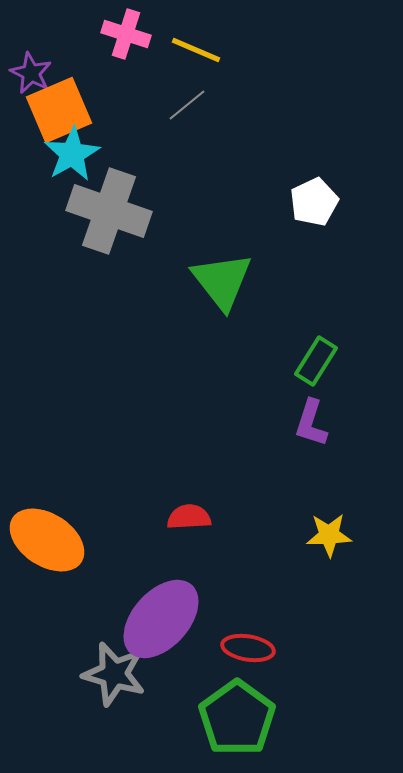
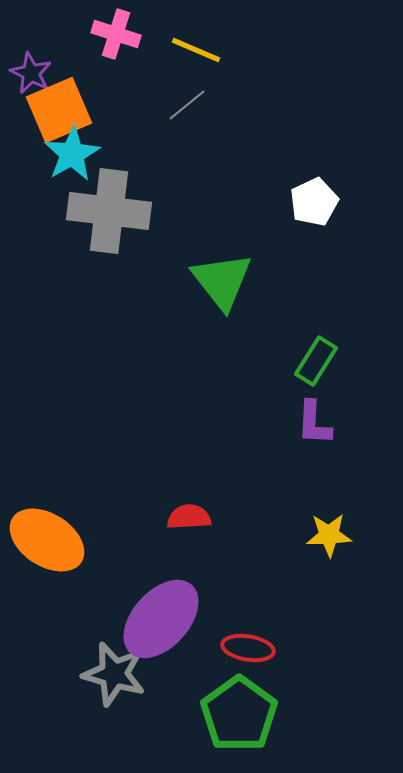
pink cross: moved 10 px left
gray cross: rotated 12 degrees counterclockwise
purple L-shape: moved 3 px right; rotated 15 degrees counterclockwise
green pentagon: moved 2 px right, 4 px up
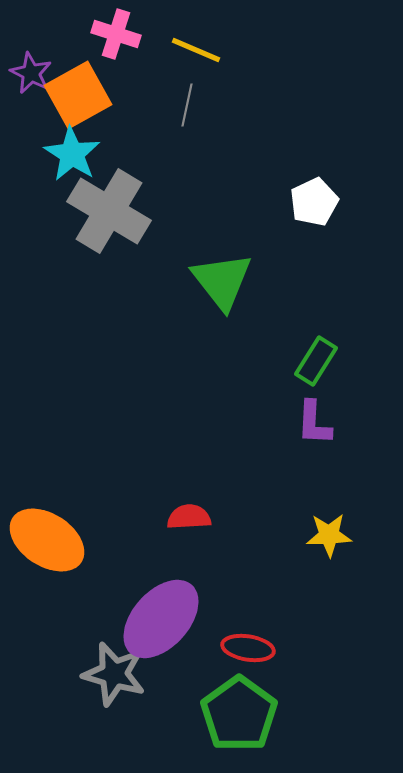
gray line: rotated 39 degrees counterclockwise
orange square: moved 19 px right, 15 px up; rotated 6 degrees counterclockwise
cyan star: rotated 10 degrees counterclockwise
gray cross: rotated 24 degrees clockwise
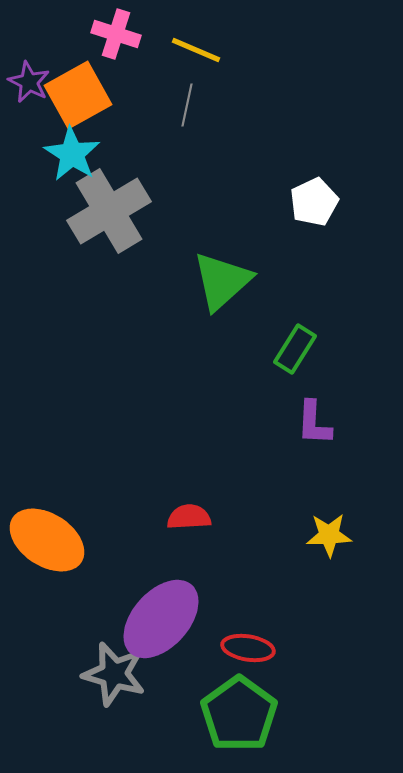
purple star: moved 2 px left, 9 px down
gray cross: rotated 28 degrees clockwise
green triangle: rotated 26 degrees clockwise
green rectangle: moved 21 px left, 12 px up
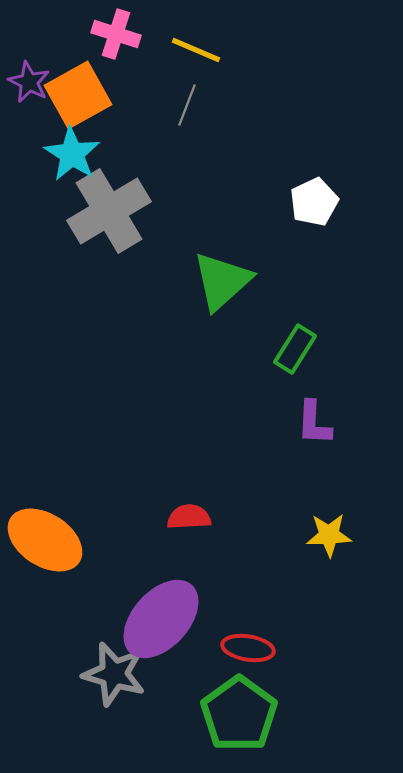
gray line: rotated 9 degrees clockwise
orange ellipse: moved 2 px left
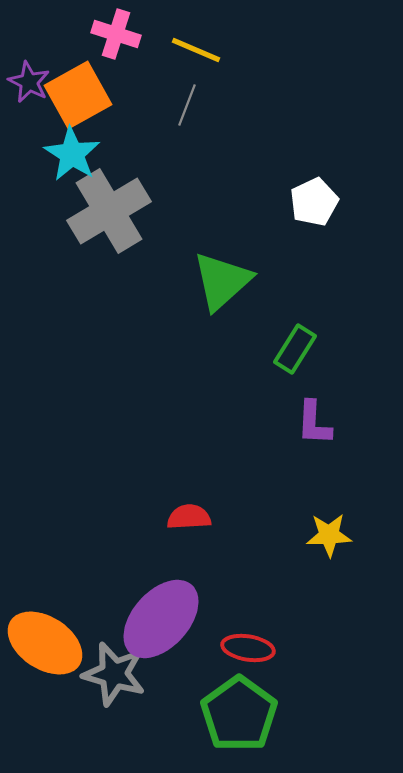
orange ellipse: moved 103 px down
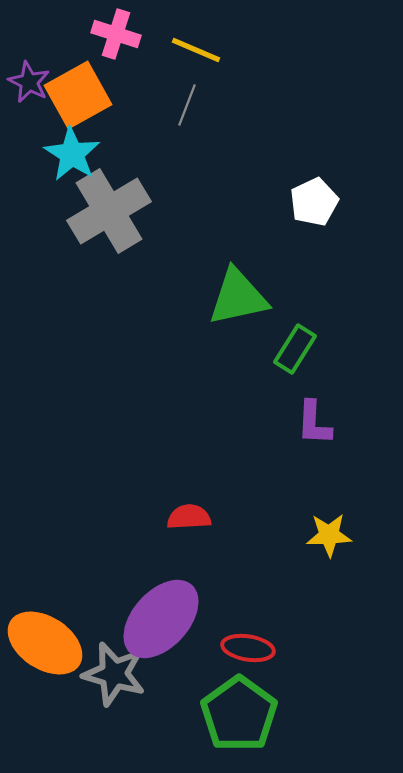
green triangle: moved 16 px right, 16 px down; rotated 30 degrees clockwise
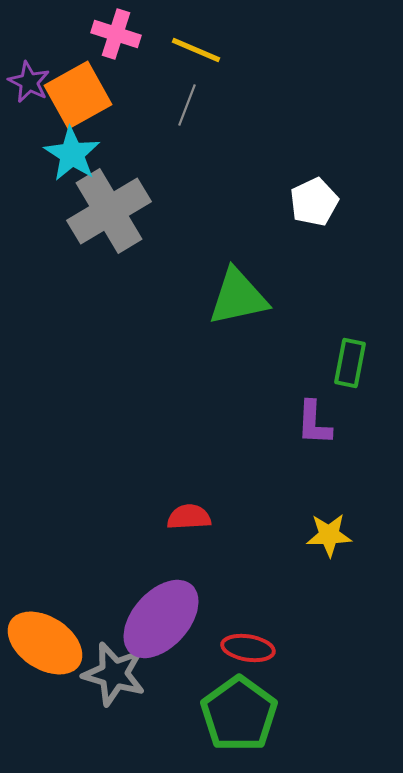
green rectangle: moved 55 px right, 14 px down; rotated 21 degrees counterclockwise
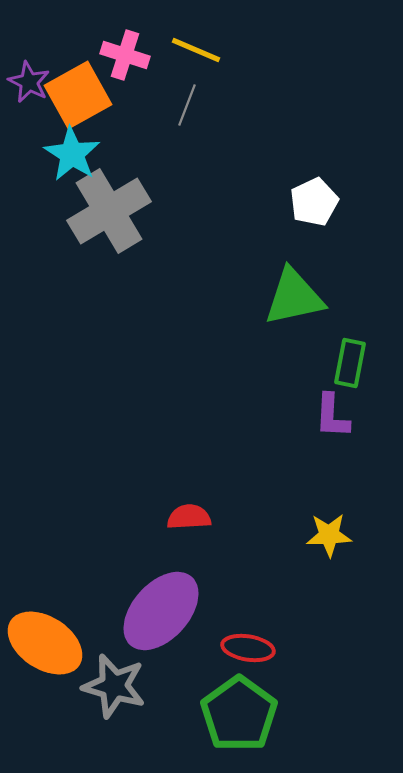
pink cross: moved 9 px right, 21 px down
green triangle: moved 56 px right
purple L-shape: moved 18 px right, 7 px up
purple ellipse: moved 8 px up
gray star: moved 12 px down
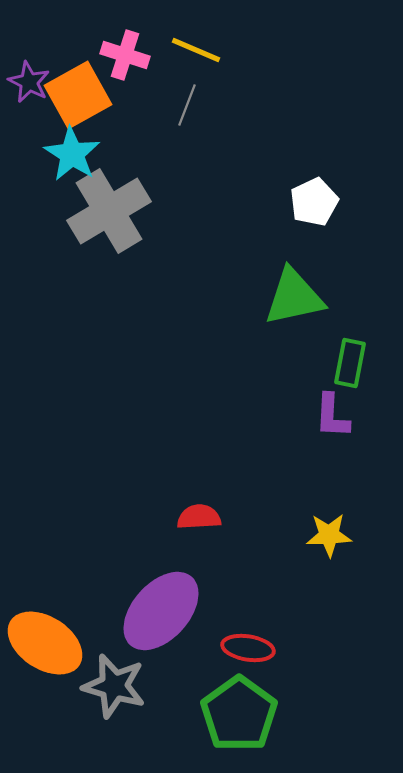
red semicircle: moved 10 px right
